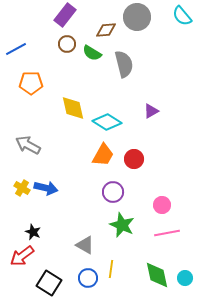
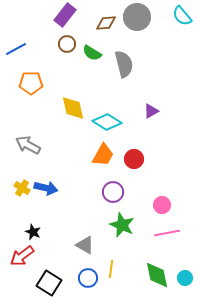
brown diamond: moved 7 px up
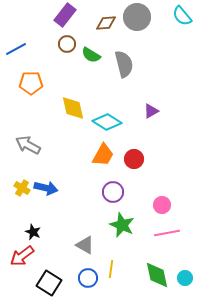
green semicircle: moved 1 px left, 2 px down
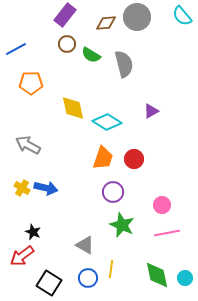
orange trapezoid: moved 3 px down; rotated 10 degrees counterclockwise
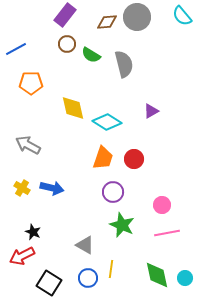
brown diamond: moved 1 px right, 1 px up
blue arrow: moved 6 px right
red arrow: rotated 10 degrees clockwise
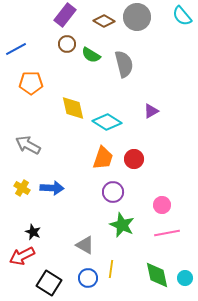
brown diamond: moved 3 px left, 1 px up; rotated 35 degrees clockwise
blue arrow: rotated 10 degrees counterclockwise
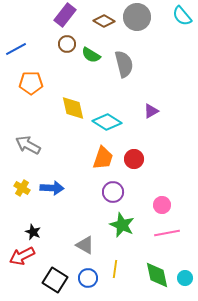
yellow line: moved 4 px right
black square: moved 6 px right, 3 px up
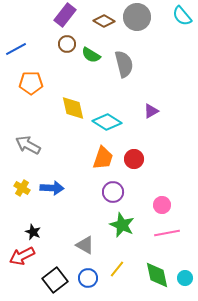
yellow line: moved 2 px right; rotated 30 degrees clockwise
black square: rotated 20 degrees clockwise
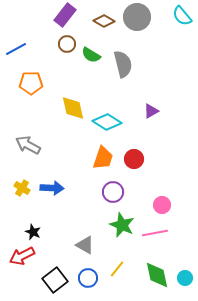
gray semicircle: moved 1 px left
pink line: moved 12 px left
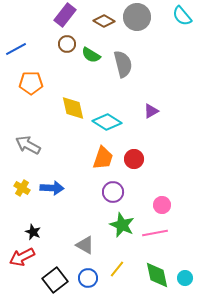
red arrow: moved 1 px down
